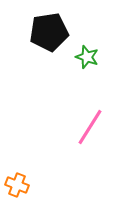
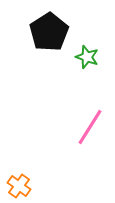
black pentagon: rotated 24 degrees counterclockwise
orange cross: moved 2 px right, 1 px down; rotated 15 degrees clockwise
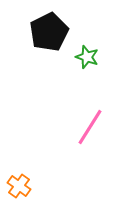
black pentagon: rotated 6 degrees clockwise
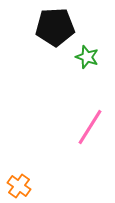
black pentagon: moved 6 px right, 5 px up; rotated 24 degrees clockwise
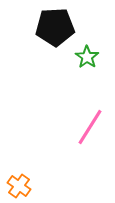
green star: rotated 15 degrees clockwise
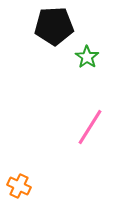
black pentagon: moved 1 px left, 1 px up
orange cross: rotated 10 degrees counterclockwise
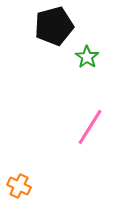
black pentagon: rotated 12 degrees counterclockwise
